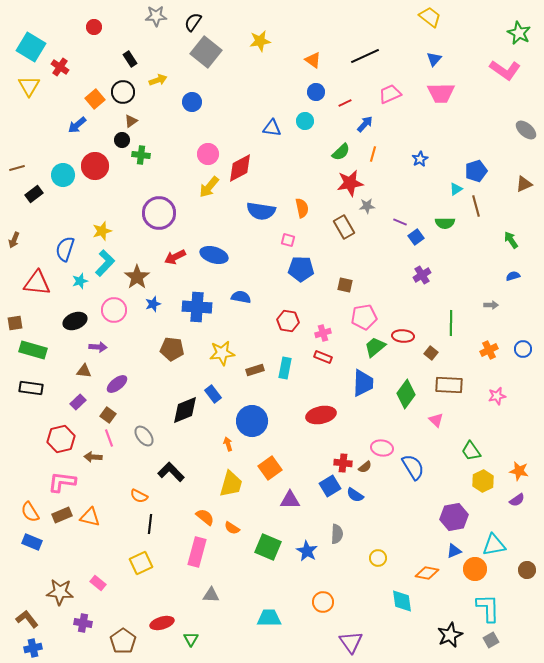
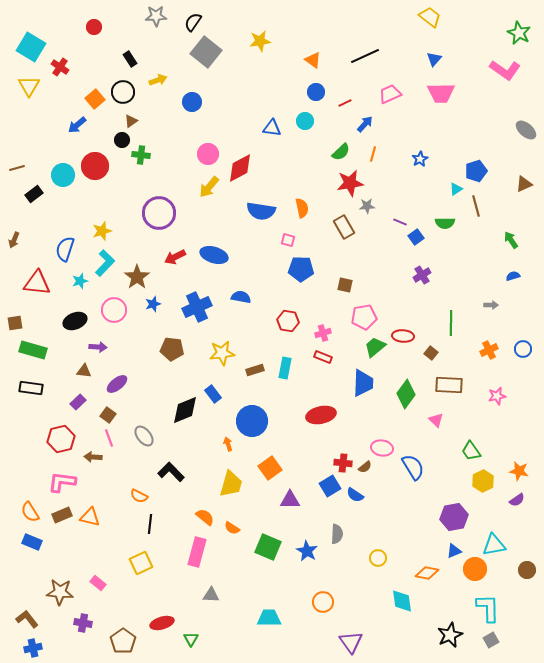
blue cross at (197, 307): rotated 28 degrees counterclockwise
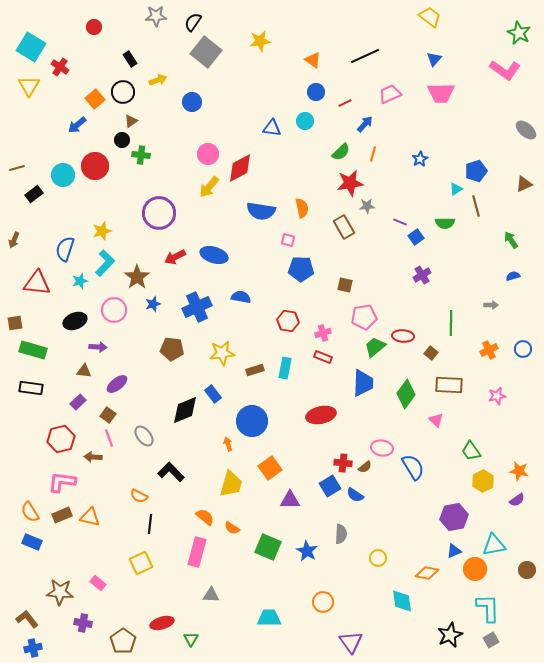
gray semicircle at (337, 534): moved 4 px right
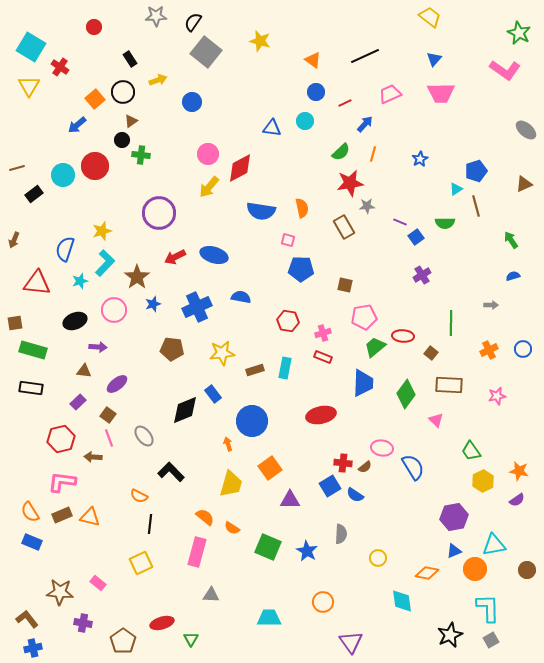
yellow star at (260, 41): rotated 25 degrees clockwise
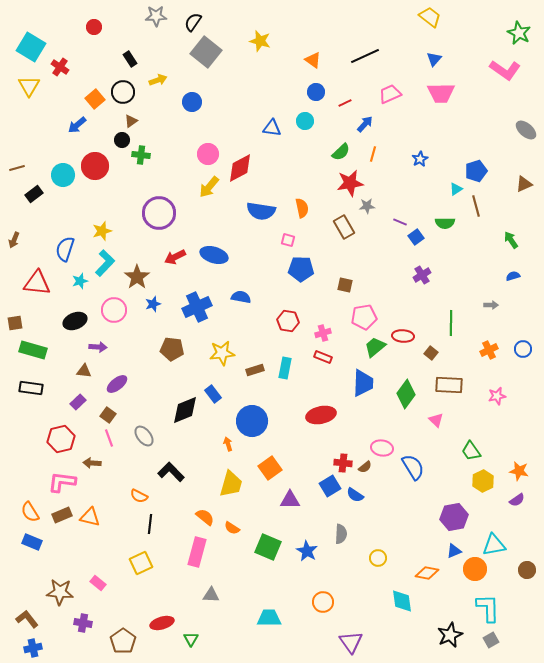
brown arrow at (93, 457): moved 1 px left, 6 px down
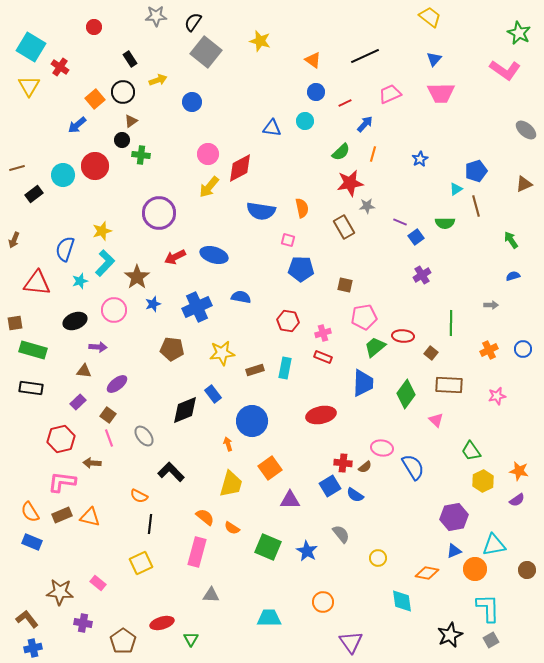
gray semicircle at (341, 534): rotated 42 degrees counterclockwise
